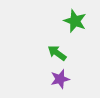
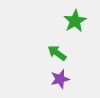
green star: rotated 20 degrees clockwise
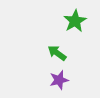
purple star: moved 1 px left, 1 px down
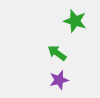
green star: rotated 25 degrees counterclockwise
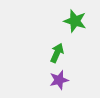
green arrow: rotated 78 degrees clockwise
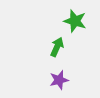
green arrow: moved 6 px up
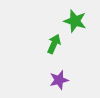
green arrow: moved 3 px left, 3 px up
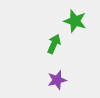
purple star: moved 2 px left
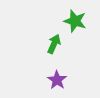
purple star: rotated 24 degrees counterclockwise
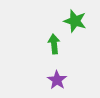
green arrow: rotated 30 degrees counterclockwise
